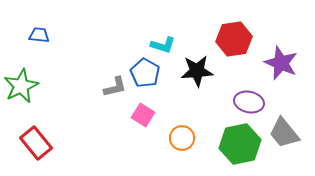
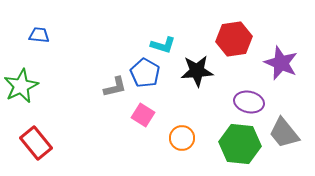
green hexagon: rotated 18 degrees clockwise
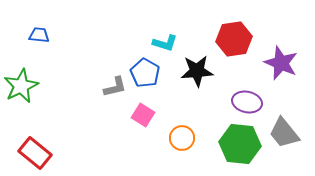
cyan L-shape: moved 2 px right, 2 px up
purple ellipse: moved 2 px left
red rectangle: moved 1 px left, 10 px down; rotated 12 degrees counterclockwise
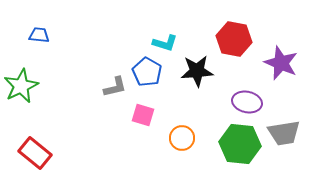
red hexagon: rotated 20 degrees clockwise
blue pentagon: moved 2 px right, 1 px up
pink square: rotated 15 degrees counterclockwise
gray trapezoid: rotated 60 degrees counterclockwise
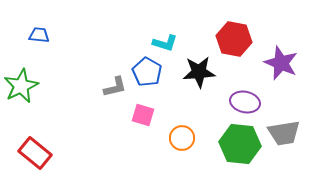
black star: moved 2 px right, 1 px down
purple ellipse: moved 2 px left
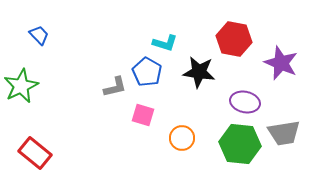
blue trapezoid: rotated 40 degrees clockwise
black star: rotated 12 degrees clockwise
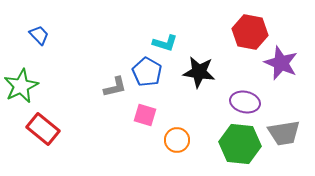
red hexagon: moved 16 px right, 7 px up
pink square: moved 2 px right
orange circle: moved 5 px left, 2 px down
red rectangle: moved 8 px right, 24 px up
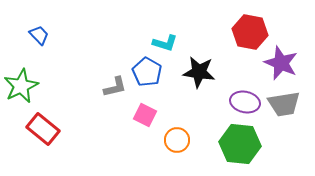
pink square: rotated 10 degrees clockwise
gray trapezoid: moved 29 px up
